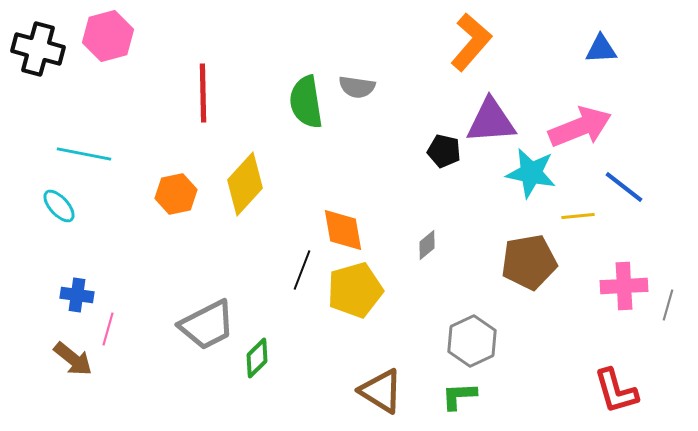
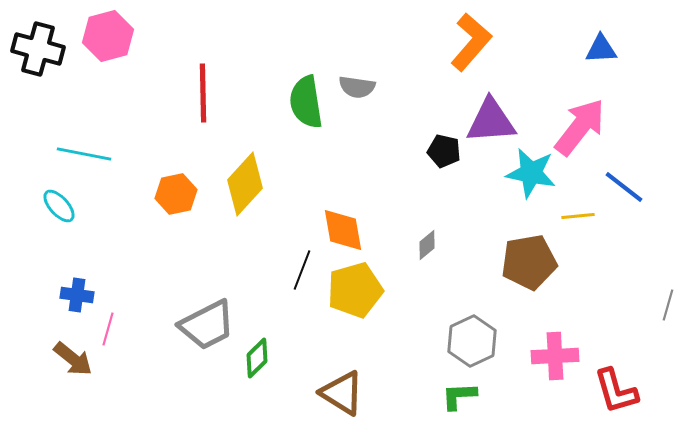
pink arrow: rotated 30 degrees counterclockwise
pink cross: moved 69 px left, 70 px down
brown triangle: moved 39 px left, 2 px down
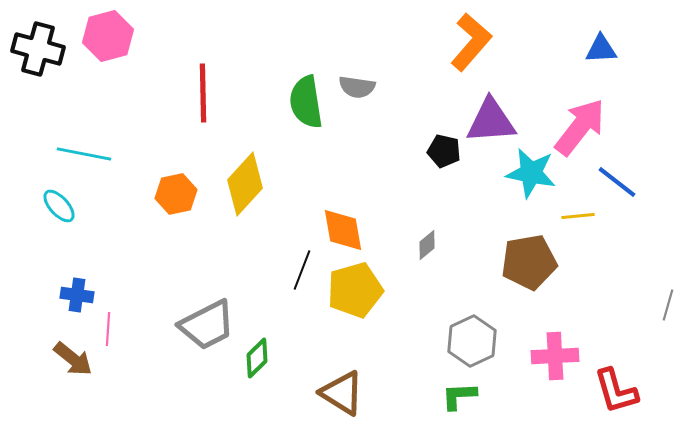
blue line: moved 7 px left, 5 px up
pink line: rotated 12 degrees counterclockwise
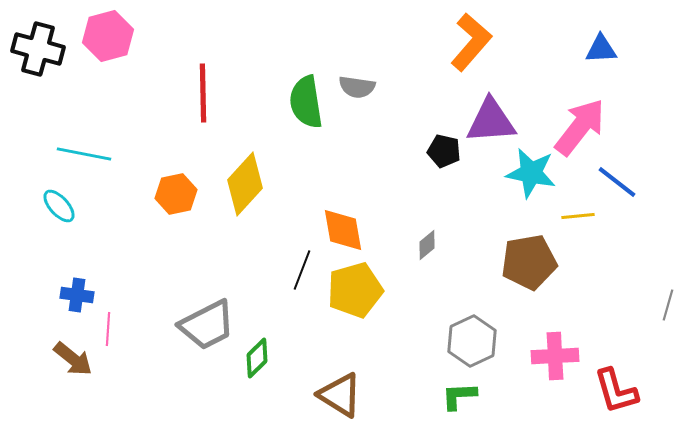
brown triangle: moved 2 px left, 2 px down
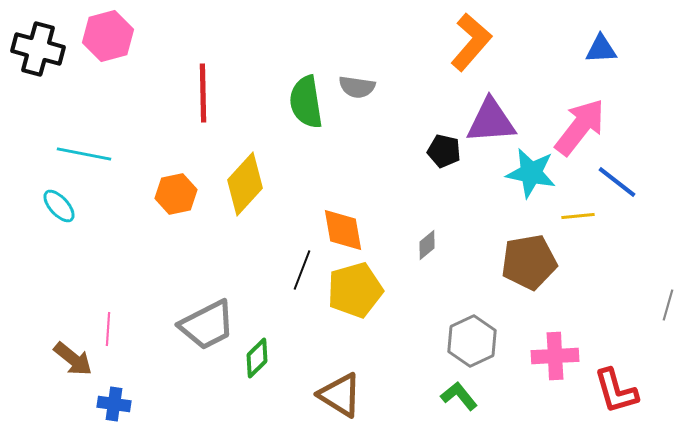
blue cross: moved 37 px right, 109 px down
green L-shape: rotated 54 degrees clockwise
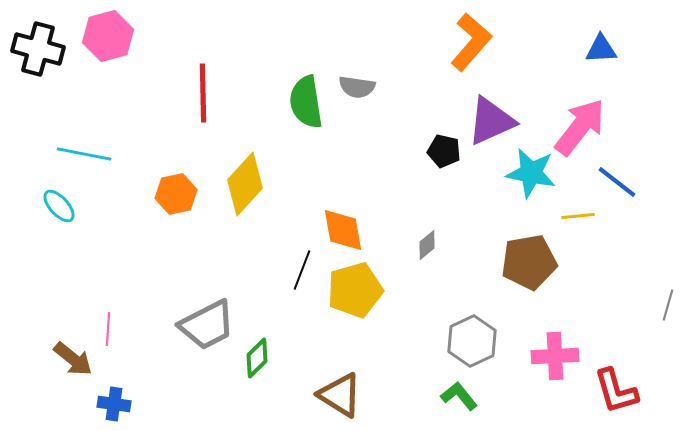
purple triangle: rotated 20 degrees counterclockwise
